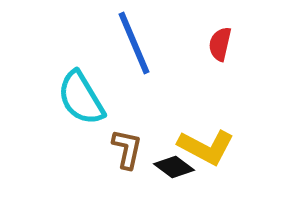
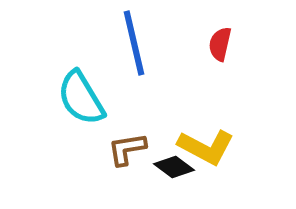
blue line: rotated 10 degrees clockwise
brown L-shape: rotated 111 degrees counterclockwise
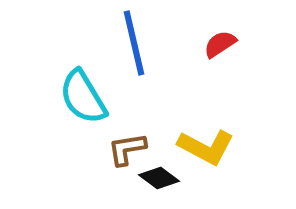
red semicircle: rotated 44 degrees clockwise
cyan semicircle: moved 2 px right, 1 px up
black diamond: moved 15 px left, 11 px down
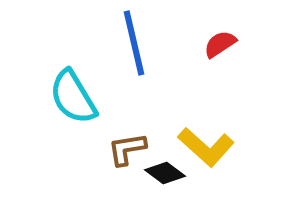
cyan semicircle: moved 10 px left
yellow L-shape: rotated 14 degrees clockwise
black diamond: moved 6 px right, 5 px up
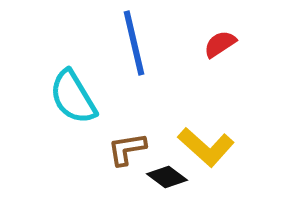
black diamond: moved 2 px right, 4 px down
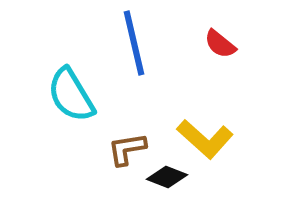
red semicircle: rotated 108 degrees counterclockwise
cyan semicircle: moved 2 px left, 2 px up
yellow L-shape: moved 1 px left, 8 px up
black diamond: rotated 15 degrees counterclockwise
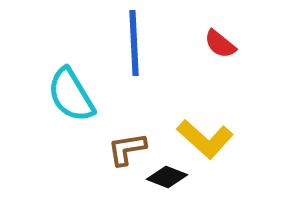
blue line: rotated 10 degrees clockwise
